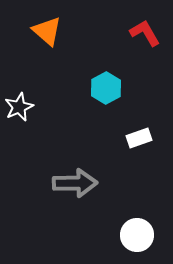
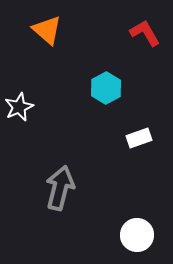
orange triangle: moved 1 px up
gray arrow: moved 15 px left, 5 px down; rotated 75 degrees counterclockwise
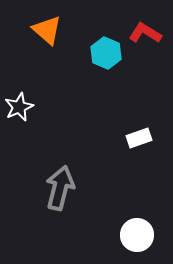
red L-shape: rotated 28 degrees counterclockwise
cyan hexagon: moved 35 px up; rotated 8 degrees counterclockwise
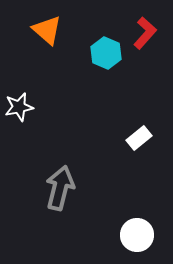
red L-shape: rotated 100 degrees clockwise
white star: rotated 12 degrees clockwise
white rectangle: rotated 20 degrees counterclockwise
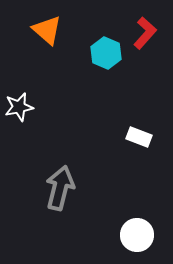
white rectangle: moved 1 px up; rotated 60 degrees clockwise
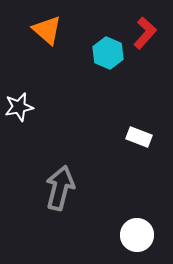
cyan hexagon: moved 2 px right
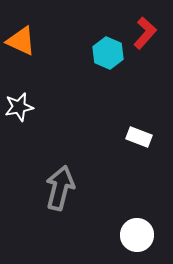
orange triangle: moved 26 px left, 11 px down; rotated 16 degrees counterclockwise
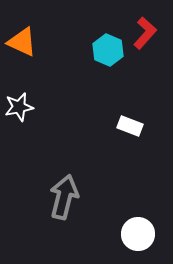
orange triangle: moved 1 px right, 1 px down
cyan hexagon: moved 3 px up
white rectangle: moved 9 px left, 11 px up
gray arrow: moved 4 px right, 9 px down
white circle: moved 1 px right, 1 px up
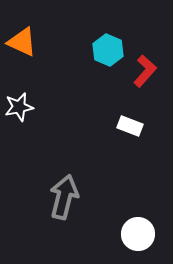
red L-shape: moved 38 px down
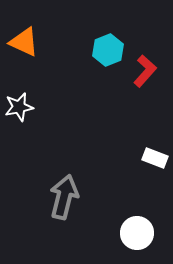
orange triangle: moved 2 px right
cyan hexagon: rotated 16 degrees clockwise
white rectangle: moved 25 px right, 32 px down
white circle: moved 1 px left, 1 px up
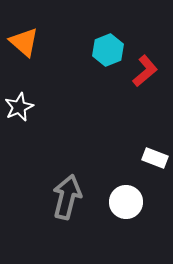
orange triangle: rotated 16 degrees clockwise
red L-shape: rotated 8 degrees clockwise
white star: rotated 12 degrees counterclockwise
gray arrow: moved 3 px right
white circle: moved 11 px left, 31 px up
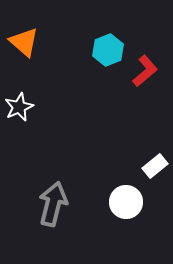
white rectangle: moved 8 px down; rotated 60 degrees counterclockwise
gray arrow: moved 14 px left, 7 px down
